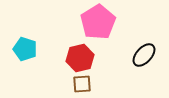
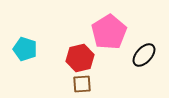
pink pentagon: moved 11 px right, 10 px down
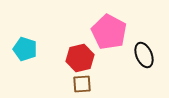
pink pentagon: rotated 12 degrees counterclockwise
black ellipse: rotated 65 degrees counterclockwise
